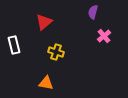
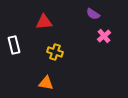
purple semicircle: moved 2 px down; rotated 72 degrees counterclockwise
red triangle: rotated 36 degrees clockwise
yellow cross: moved 1 px left
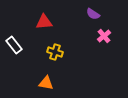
white rectangle: rotated 24 degrees counterclockwise
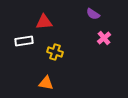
pink cross: moved 2 px down
white rectangle: moved 10 px right, 4 px up; rotated 60 degrees counterclockwise
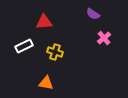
white rectangle: moved 5 px down; rotated 18 degrees counterclockwise
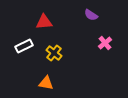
purple semicircle: moved 2 px left, 1 px down
pink cross: moved 1 px right, 5 px down
yellow cross: moved 1 px left, 1 px down; rotated 21 degrees clockwise
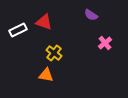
red triangle: rotated 24 degrees clockwise
white rectangle: moved 6 px left, 16 px up
orange triangle: moved 8 px up
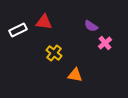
purple semicircle: moved 11 px down
red triangle: rotated 12 degrees counterclockwise
orange triangle: moved 29 px right
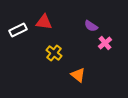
orange triangle: moved 3 px right; rotated 28 degrees clockwise
